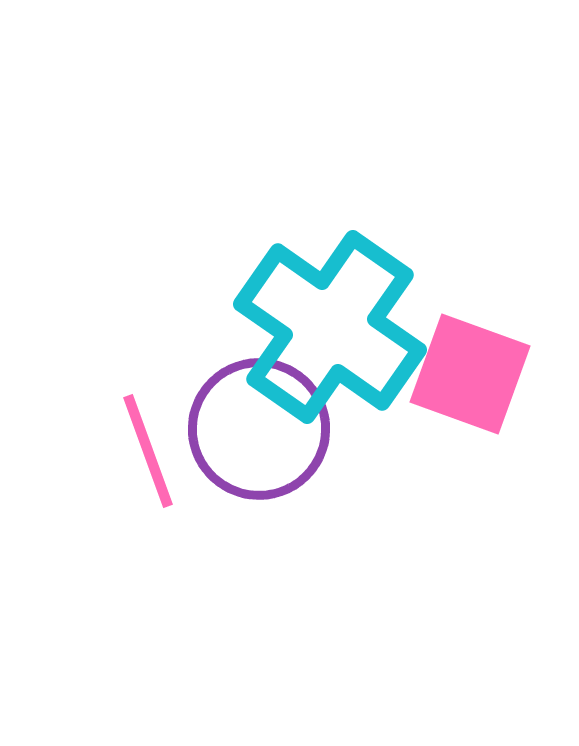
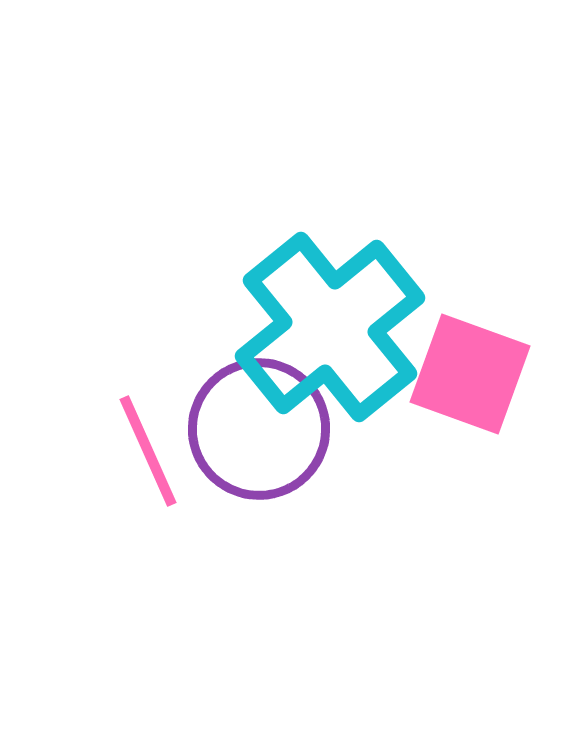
cyan cross: rotated 16 degrees clockwise
pink line: rotated 4 degrees counterclockwise
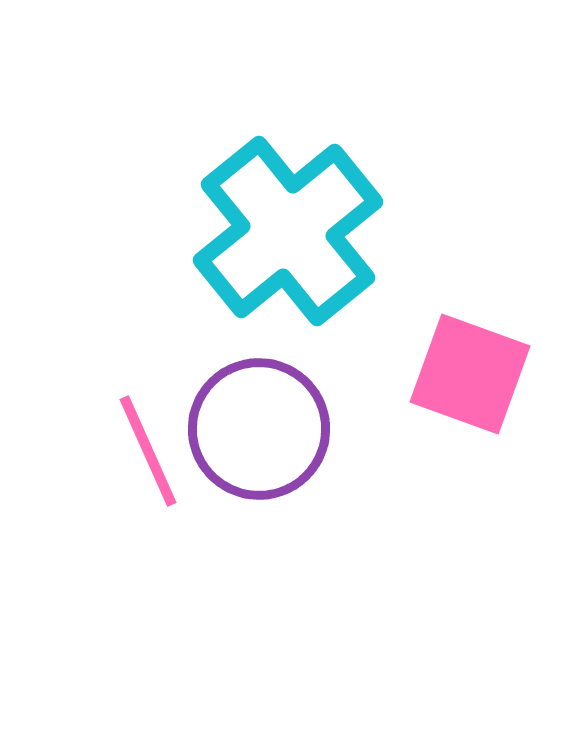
cyan cross: moved 42 px left, 96 px up
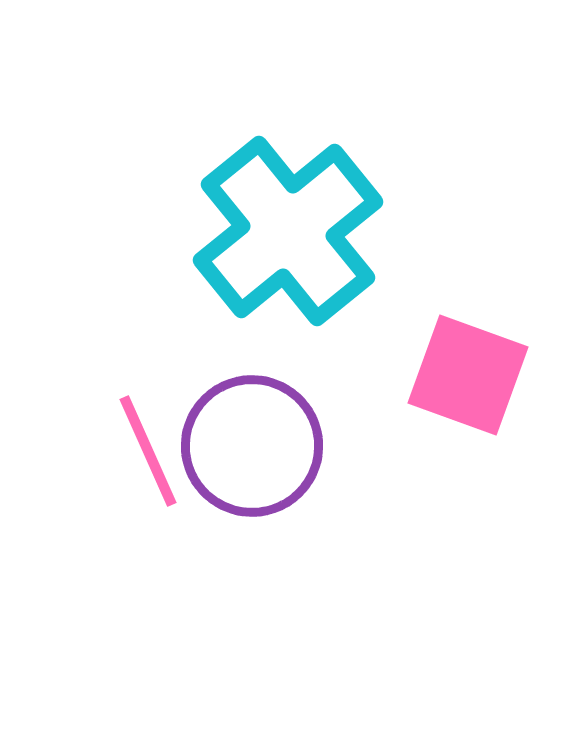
pink square: moved 2 px left, 1 px down
purple circle: moved 7 px left, 17 px down
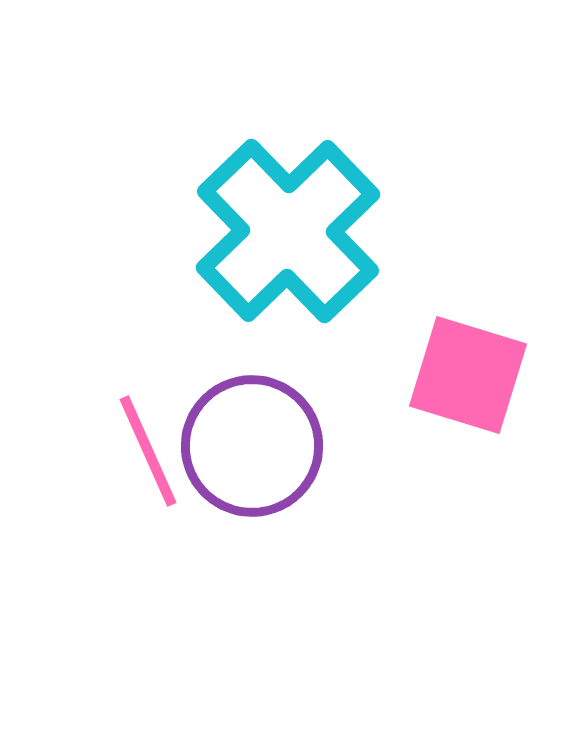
cyan cross: rotated 5 degrees counterclockwise
pink square: rotated 3 degrees counterclockwise
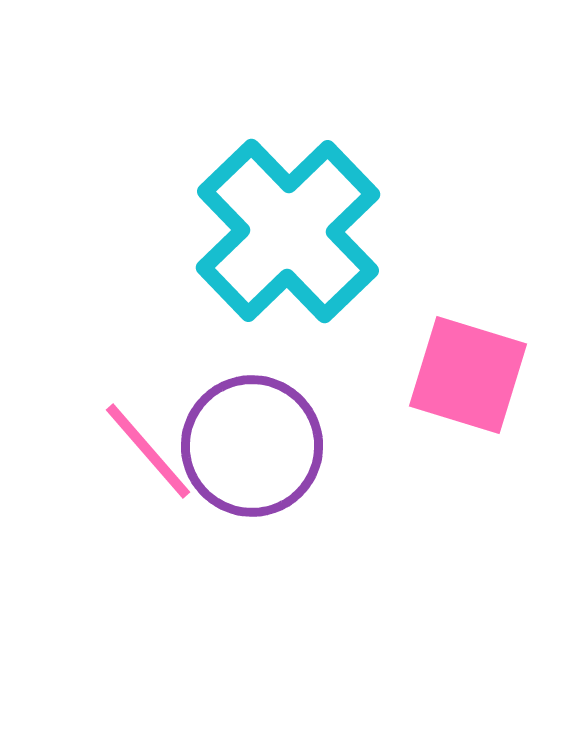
pink line: rotated 17 degrees counterclockwise
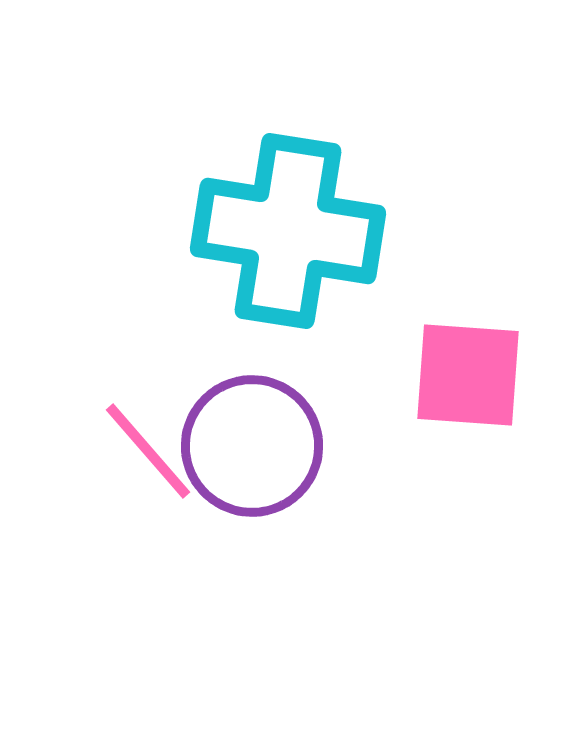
cyan cross: rotated 37 degrees counterclockwise
pink square: rotated 13 degrees counterclockwise
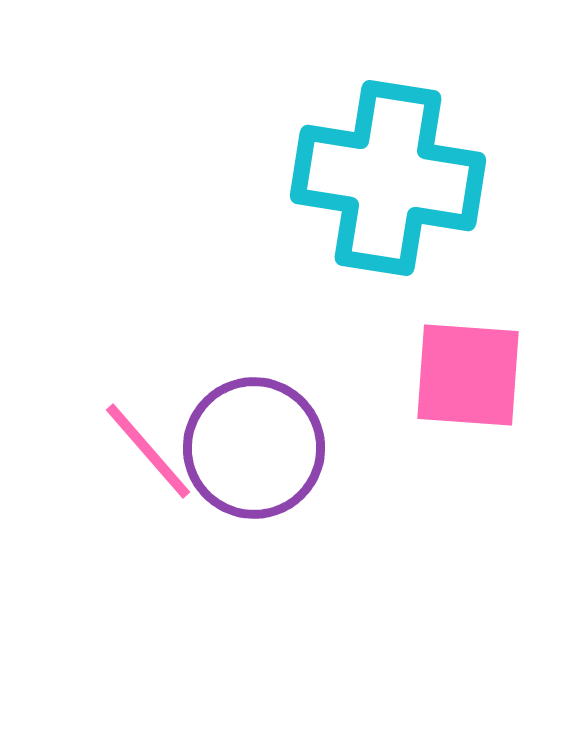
cyan cross: moved 100 px right, 53 px up
purple circle: moved 2 px right, 2 px down
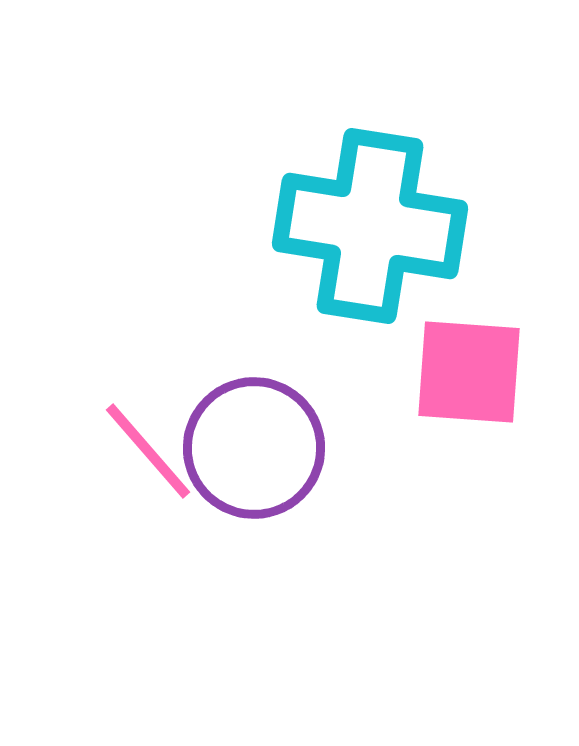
cyan cross: moved 18 px left, 48 px down
pink square: moved 1 px right, 3 px up
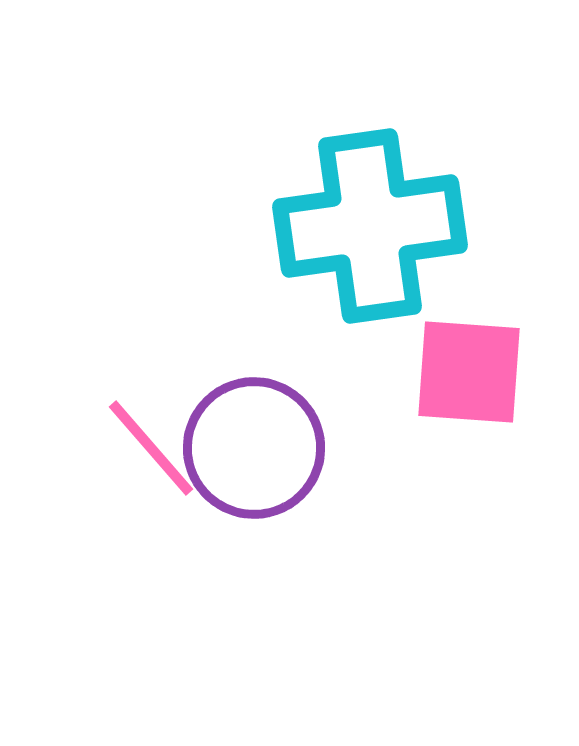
cyan cross: rotated 17 degrees counterclockwise
pink line: moved 3 px right, 3 px up
